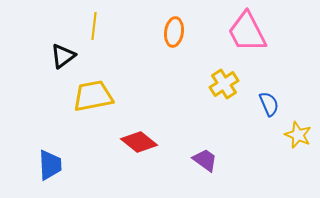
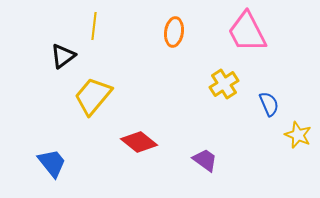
yellow trapezoid: rotated 39 degrees counterclockwise
blue trapezoid: moved 2 px right, 2 px up; rotated 36 degrees counterclockwise
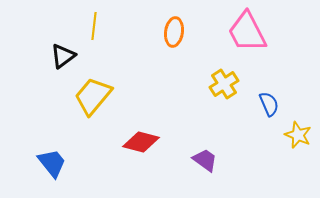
red diamond: moved 2 px right; rotated 24 degrees counterclockwise
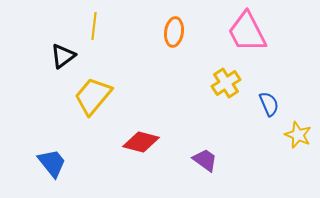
yellow cross: moved 2 px right, 1 px up
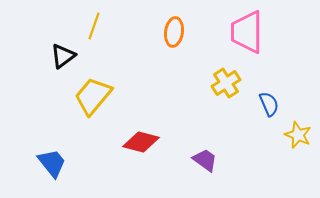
yellow line: rotated 12 degrees clockwise
pink trapezoid: rotated 27 degrees clockwise
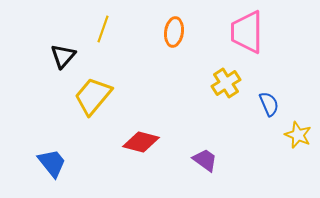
yellow line: moved 9 px right, 3 px down
black triangle: rotated 12 degrees counterclockwise
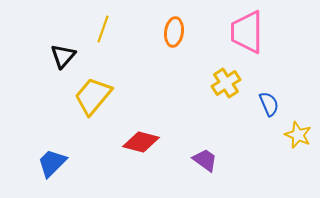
blue trapezoid: rotated 96 degrees counterclockwise
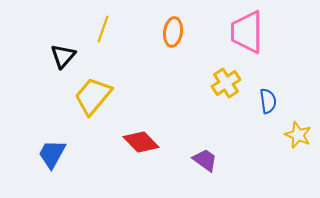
orange ellipse: moved 1 px left
blue semicircle: moved 1 px left, 3 px up; rotated 15 degrees clockwise
red diamond: rotated 30 degrees clockwise
blue trapezoid: moved 9 px up; rotated 16 degrees counterclockwise
